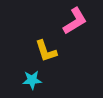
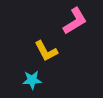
yellow L-shape: rotated 10 degrees counterclockwise
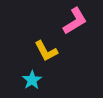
cyan star: rotated 30 degrees counterclockwise
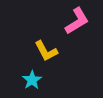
pink L-shape: moved 2 px right
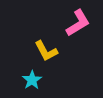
pink L-shape: moved 1 px right, 2 px down
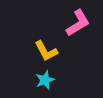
cyan star: moved 13 px right; rotated 12 degrees clockwise
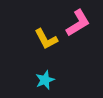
yellow L-shape: moved 12 px up
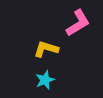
yellow L-shape: moved 10 px down; rotated 135 degrees clockwise
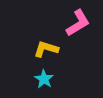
cyan star: moved 1 px left, 1 px up; rotated 18 degrees counterclockwise
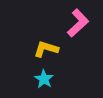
pink L-shape: rotated 12 degrees counterclockwise
